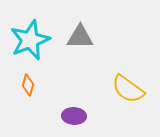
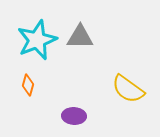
cyan star: moved 7 px right
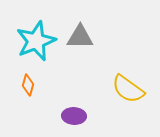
cyan star: moved 1 px left, 1 px down
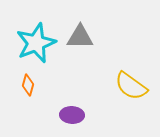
cyan star: moved 2 px down
yellow semicircle: moved 3 px right, 3 px up
purple ellipse: moved 2 px left, 1 px up
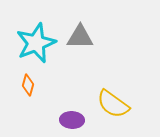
yellow semicircle: moved 18 px left, 18 px down
purple ellipse: moved 5 px down
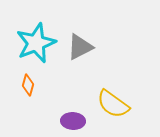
gray triangle: moved 10 px down; rotated 28 degrees counterclockwise
purple ellipse: moved 1 px right, 1 px down
